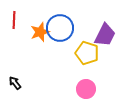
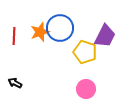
red line: moved 16 px down
purple trapezoid: moved 1 px down
yellow pentagon: moved 2 px left, 1 px up
black arrow: rotated 24 degrees counterclockwise
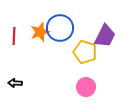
black arrow: rotated 24 degrees counterclockwise
pink circle: moved 2 px up
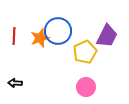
blue circle: moved 2 px left, 3 px down
orange star: moved 6 px down
purple trapezoid: moved 2 px right
yellow pentagon: rotated 30 degrees clockwise
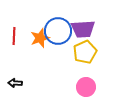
purple trapezoid: moved 24 px left, 7 px up; rotated 60 degrees clockwise
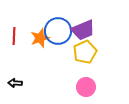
purple trapezoid: moved 1 px down; rotated 20 degrees counterclockwise
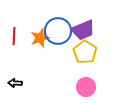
yellow pentagon: rotated 15 degrees counterclockwise
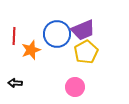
blue circle: moved 1 px left, 3 px down
orange star: moved 9 px left, 12 px down
yellow pentagon: moved 1 px right; rotated 10 degrees clockwise
pink circle: moved 11 px left
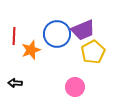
yellow pentagon: moved 7 px right
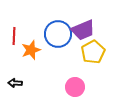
blue circle: moved 1 px right
